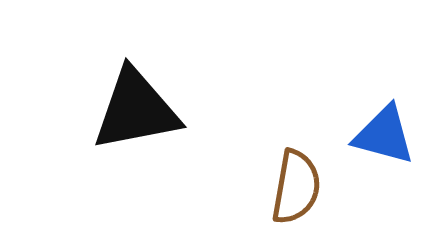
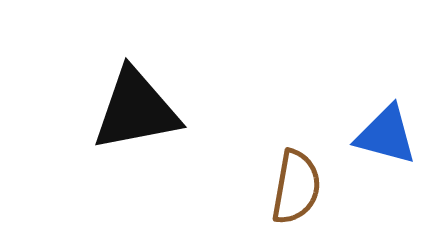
blue triangle: moved 2 px right
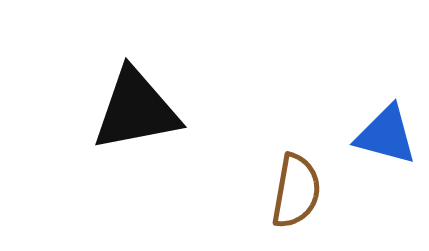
brown semicircle: moved 4 px down
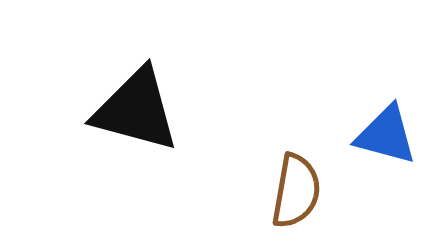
black triangle: rotated 26 degrees clockwise
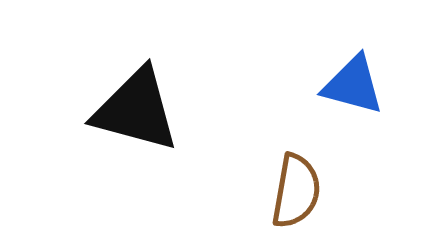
blue triangle: moved 33 px left, 50 px up
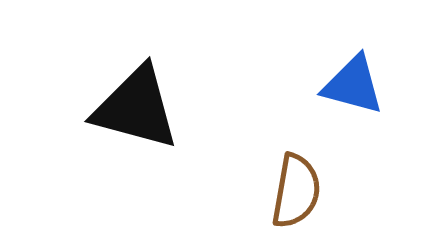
black triangle: moved 2 px up
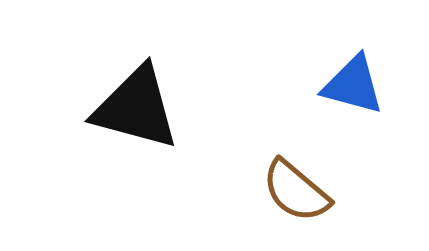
brown semicircle: rotated 120 degrees clockwise
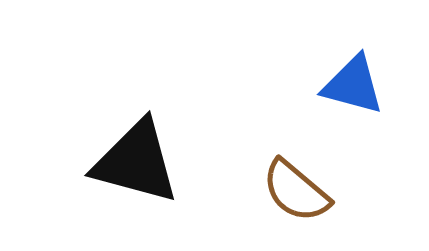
black triangle: moved 54 px down
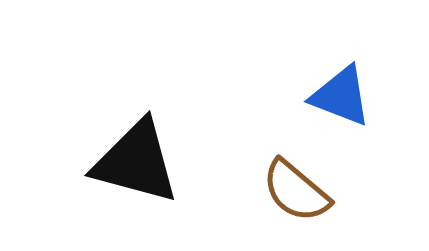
blue triangle: moved 12 px left, 11 px down; rotated 6 degrees clockwise
